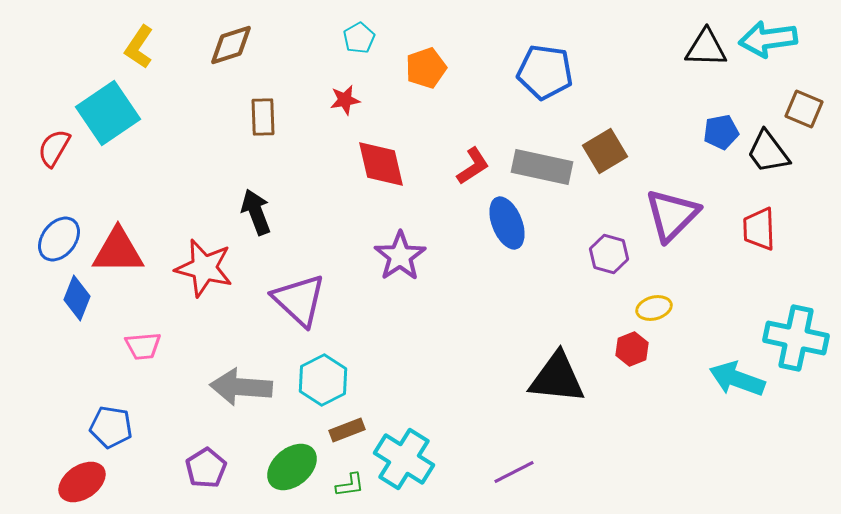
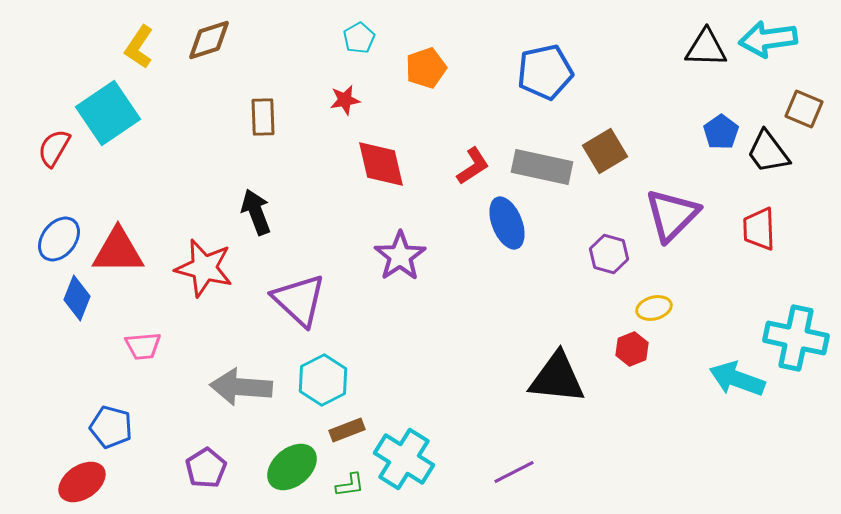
brown diamond at (231, 45): moved 22 px left, 5 px up
blue pentagon at (545, 72): rotated 20 degrees counterclockwise
blue pentagon at (721, 132): rotated 24 degrees counterclockwise
blue pentagon at (111, 427): rotated 6 degrees clockwise
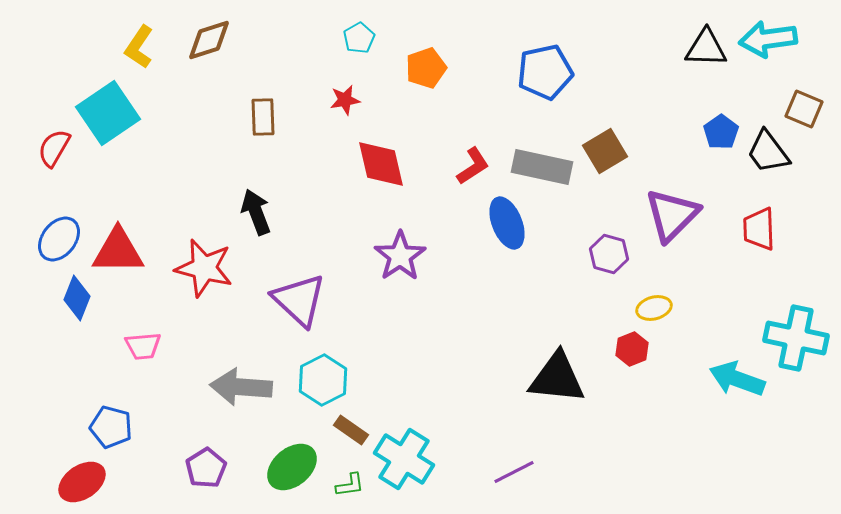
brown rectangle at (347, 430): moved 4 px right; rotated 56 degrees clockwise
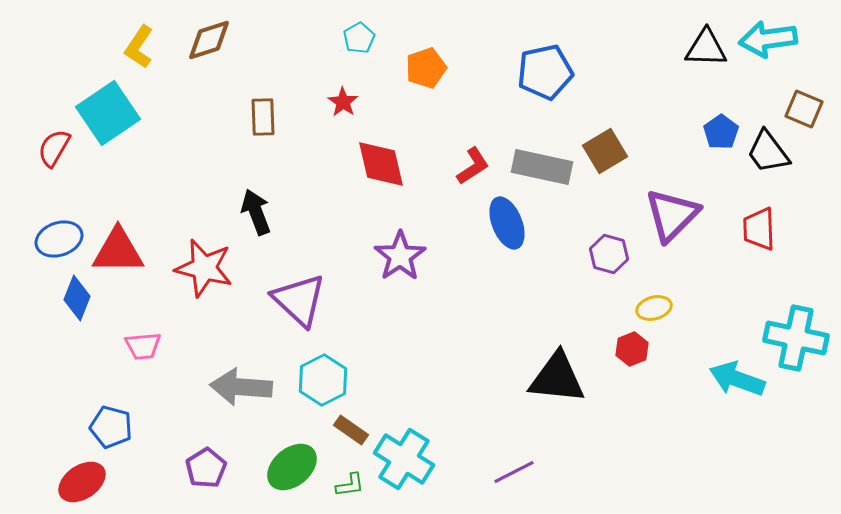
red star at (345, 100): moved 2 px left, 2 px down; rotated 28 degrees counterclockwise
blue ellipse at (59, 239): rotated 33 degrees clockwise
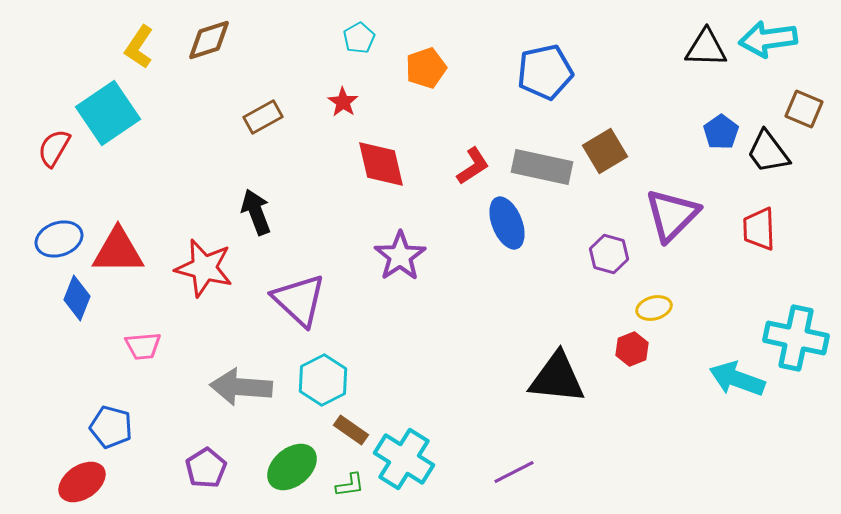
brown rectangle at (263, 117): rotated 63 degrees clockwise
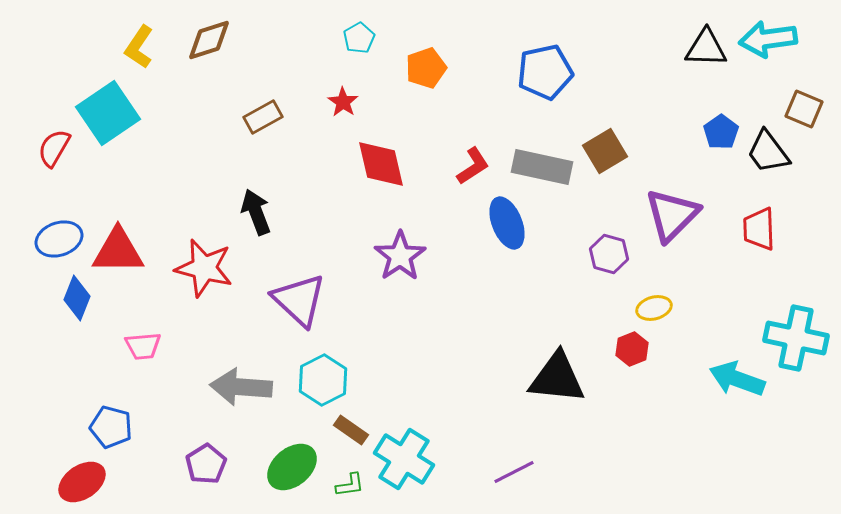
purple pentagon at (206, 468): moved 4 px up
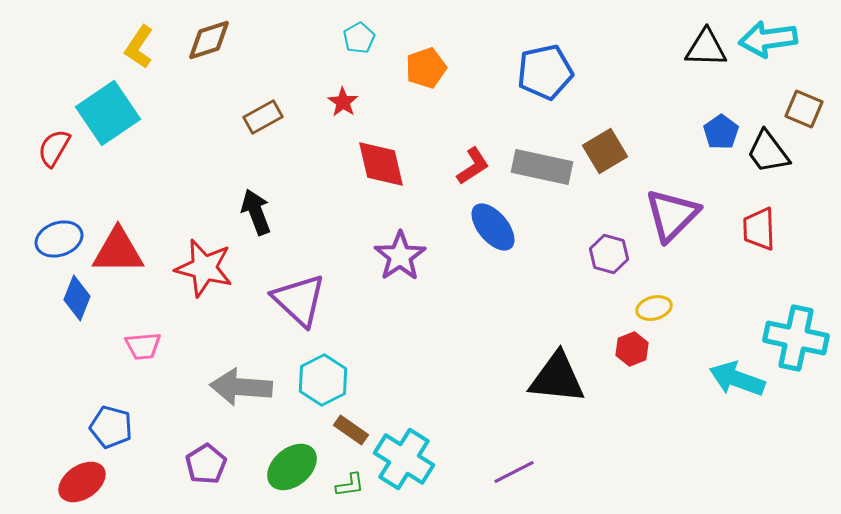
blue ellipse at (507, 223): moved 14 px left, 4 px down; rotated 18 degrees counterclockwise
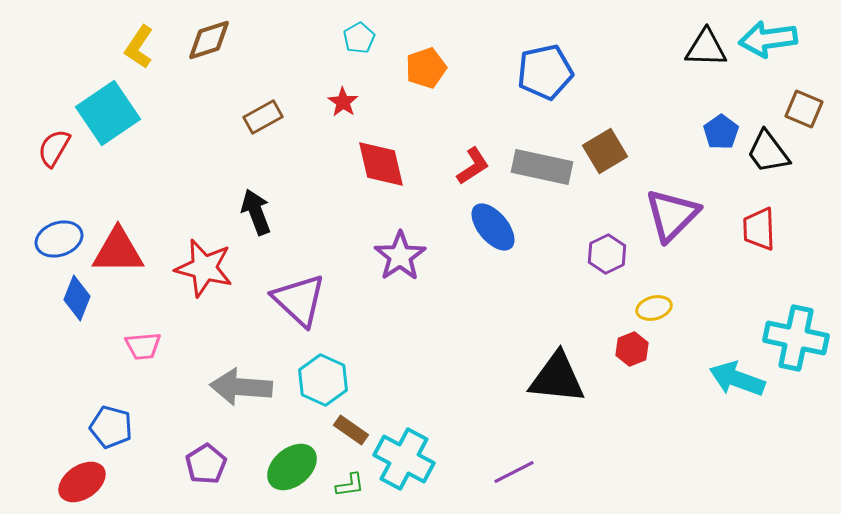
purple hexagon at (609, 254): moved 2 px left; rotated 18 degrees clockwise
cyan hexagon at (323, 380): rotated 9 degrees counterclockwise
cyan cross at (404, 459): rotated 4 degrees counterclockwise
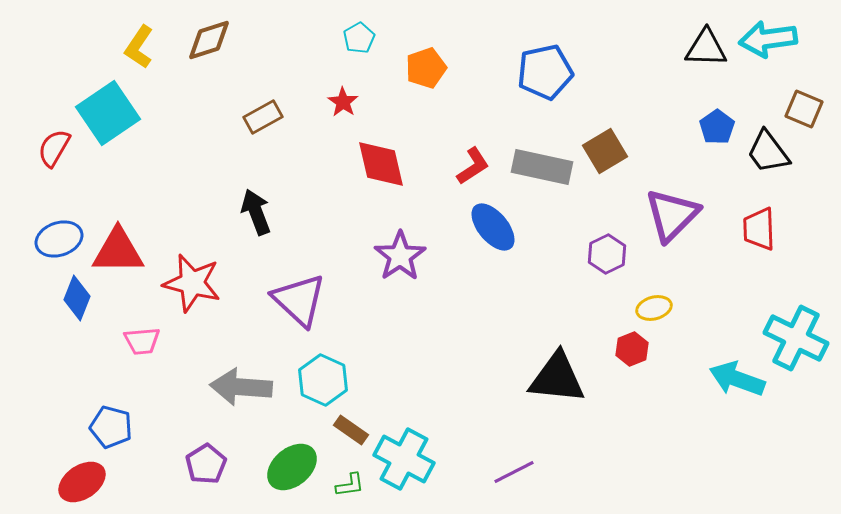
blue pentagon at (721, 132): moved 4 px left, 5 px up
red star at (204, 268): moved 12 px left, 15 px down
cyan cross at (796, 338): rotated 14 degrees clockwise
pink trapezoid at (143, 346): moved 1 px left, 5 px up
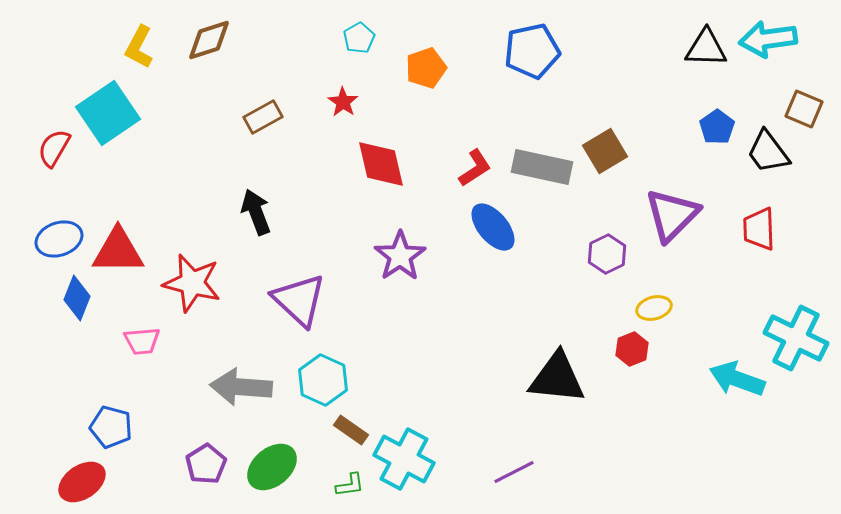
yellow L-shape at (139, 47): rotated 6 degrees counterclockwise
blue pentagon at (545, 72): moved 13 px left, 21 px up
red L-shape at (473, 166): moved 2 px right, 2 px down
green ellipse at (292, 467): moved 20 px left
